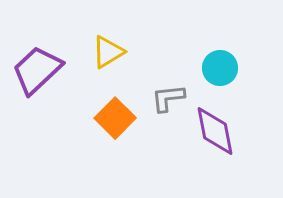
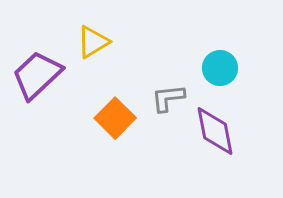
yellow triangle: moved 15 px left, 10 px up
purple trapezoid: moved 5 px down
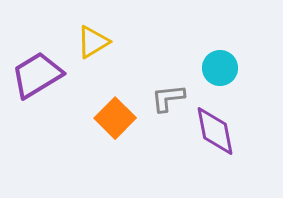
purple trapezoid: rotated 12 degrees clockwise
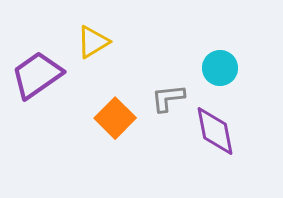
purple trapezoid: rotated 4 degrees counterclockwise
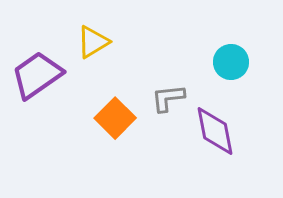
cyan circle: moved 11 px right, 6 px up
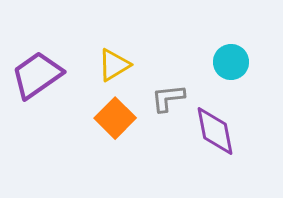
yellow triangle: moved 21 px right, 23 px down
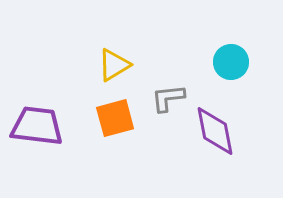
purple trapezoid: moved 51 px down; rotated 42 degrees clockwise
orange square: rotated 30 degrees clockwise
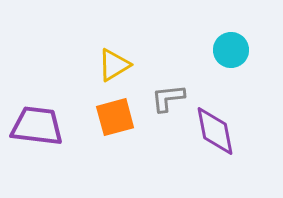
cyan circle: moved 12 px up
orange square: moved 1 px up
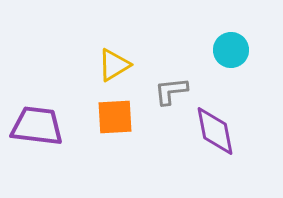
gray L-shape: moved 3 px right, 7 px up
orange square: rotated 12 degrees clockwise
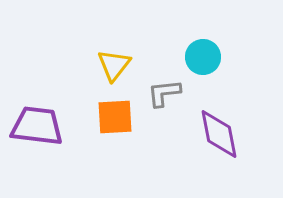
cyan circle: moved 28 px left, 7 px down
yellow triangle: rotated 21 degrees counterclockwise
gray L-shape: moved 7 px left, 2 px down
purple diamond: moved 4 px right, 3 px down
